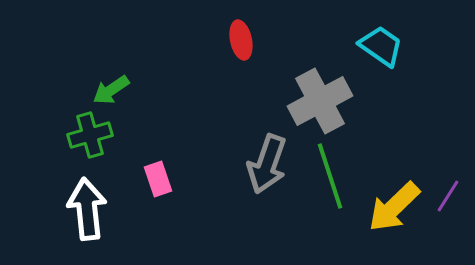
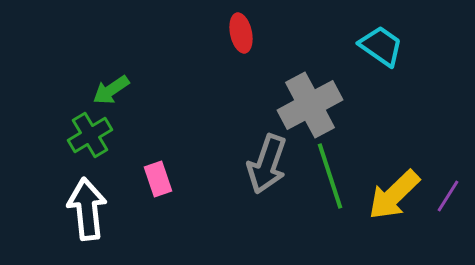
red ellipse: moved 7 px up
gray cross: moved 10 px left, 4 px down
green cross: rotated 15 degrees counterclockwise
yellow arrow: moved 12 px up
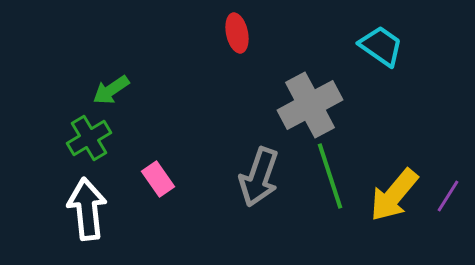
red ellipse: moved 4 px left
green cross: moved 1 px left, 3 px down
gray arrow: moved 8 px left, 13 px down
pink rectangle: rotated 16 degrees counterclockwise
yellow arrow: rotated 6 degrees counterclockwise
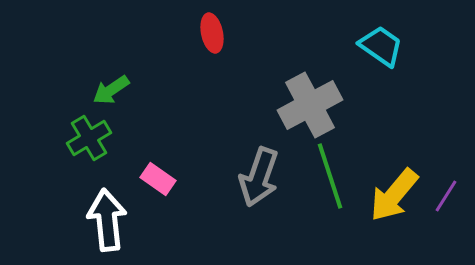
red ellipse: moved 25 px left
pink rectangle: rotated 20 degrees counterclockwise
purple line: moved 2 px left
white arrow: moved 20 px right, 11 px down
